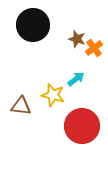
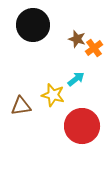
brown triangle: rotated 15 degrees counterclockwise
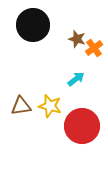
yellow star: moved 3 px left, 11 px down
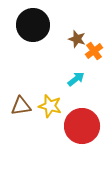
orange cross: moved 3 px down
